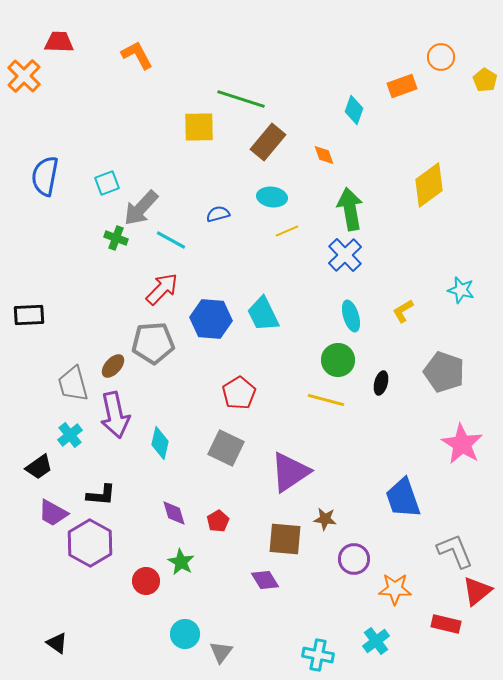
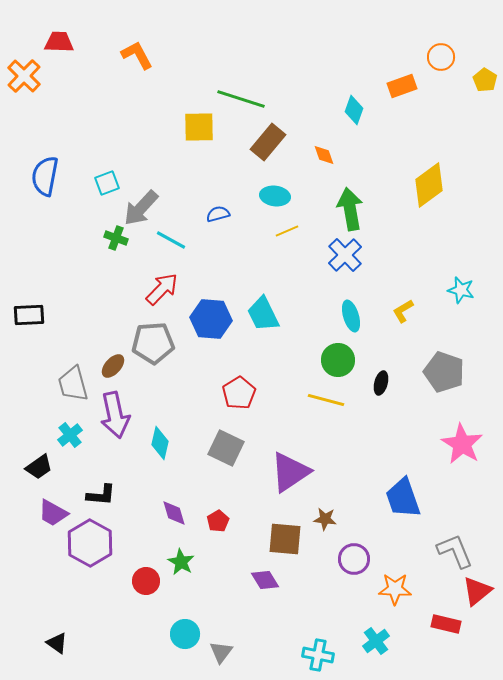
cyan ellipse at (272, 197): moved 3 px right, 1 px up
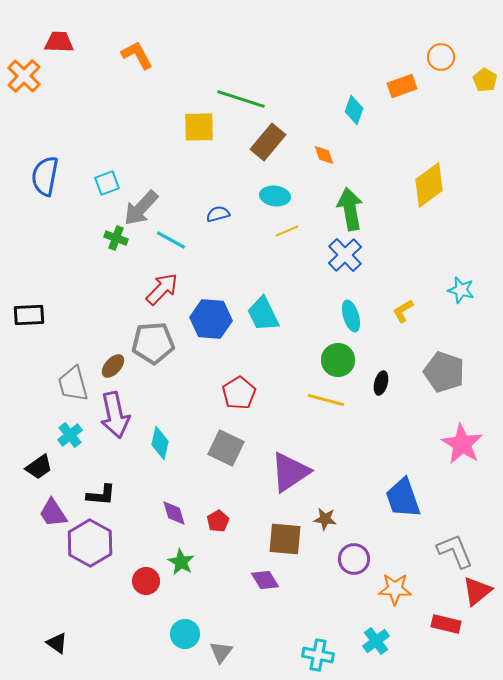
purple trapezoid at (53, 513): rotated 28 degrees clockwise
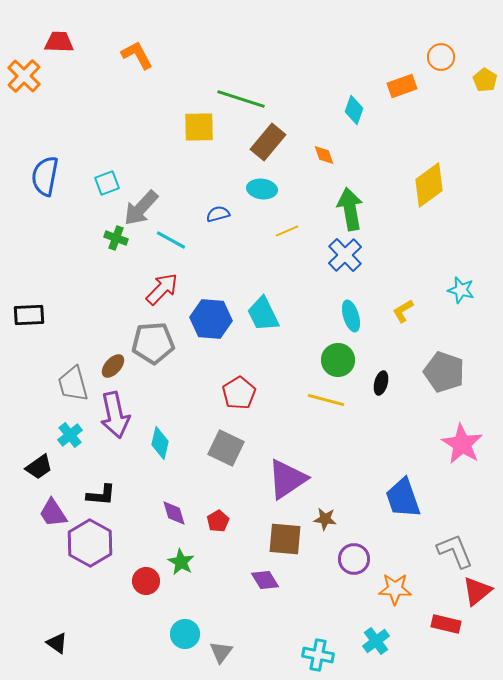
cyan ellipse at (275, 196): moved 13 px left, 7 px up
purple triangle at (290, 472): moved 3 px left, 7 px down
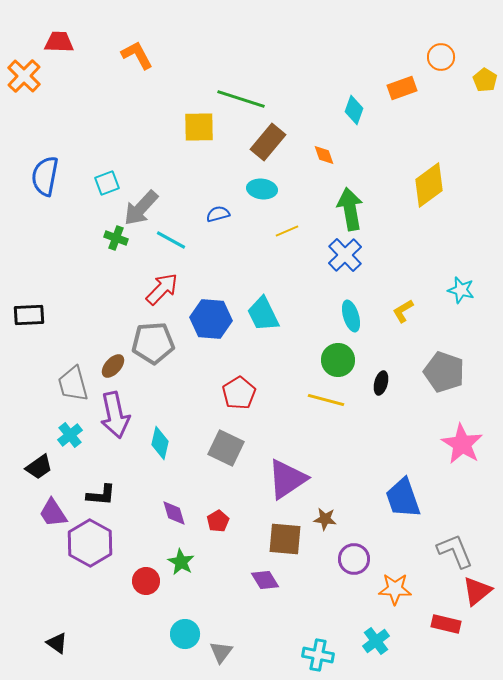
orange rectangle at (402, 86): moved 2 px down
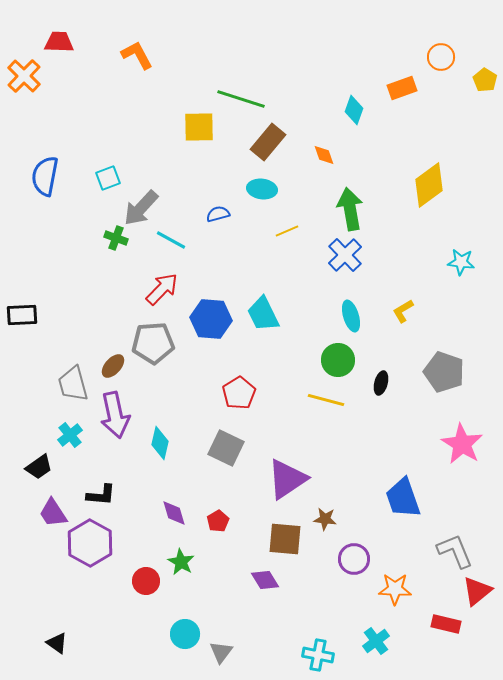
cyan square at (107, 183): moved 1 px right, 5 px up
cyan star at (461, 290): moved 28 px up; rotated 8 degrees counterclockwise
black rectangle at (29, 315): moved 7 px left
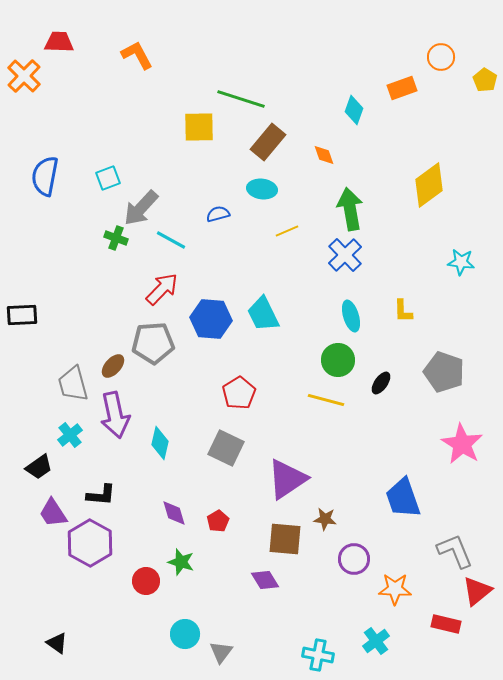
yellow L-shape at (403, 311): rotated 60 degrees counterclockwise
black ellipse at (381, 383): rotated 20 degrees clockwise
green star at (181, 562): rotated 12 degrees counterclockwise
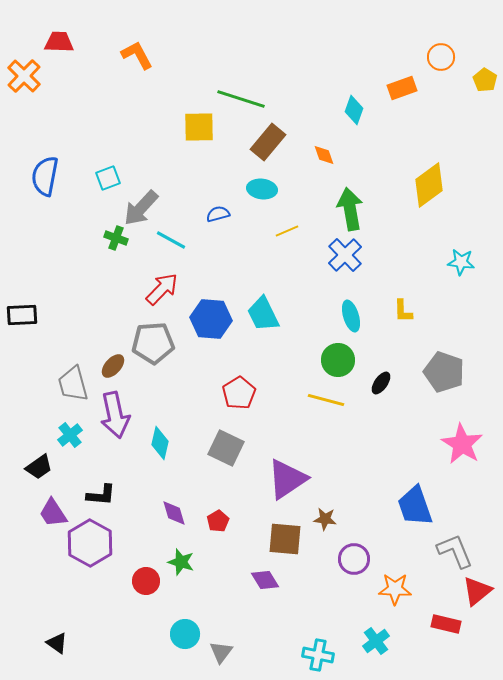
blue trapezoid at (403, 498): moved 12 px right, 8 px down
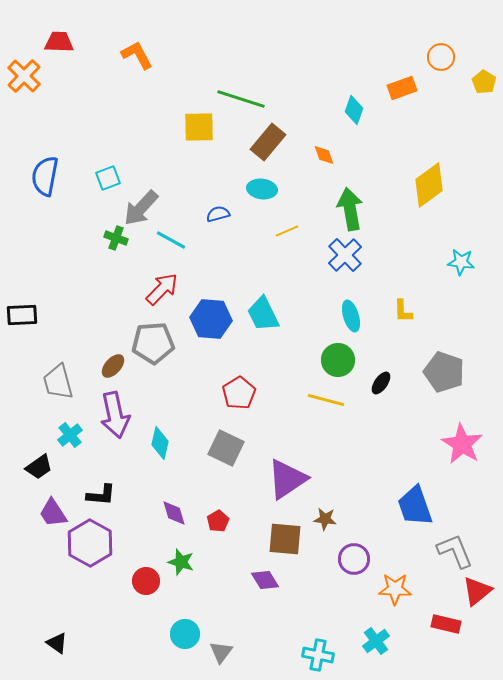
yellow pentagon at (485, 80): moved 1 px left, 2 px down
gray trapezoid at (73, 384): moved 15 px left, 2 px up
